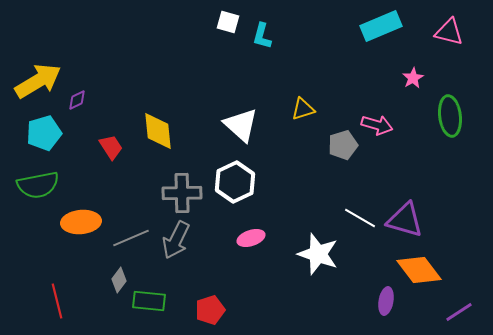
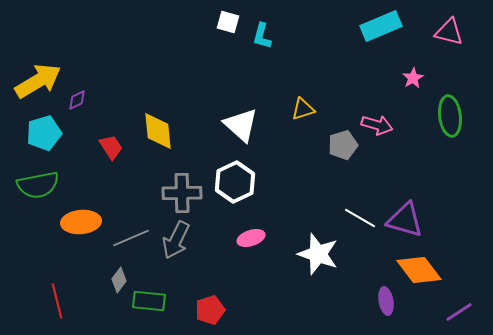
purple ellipse: rotated 20 degrees counterclockwise
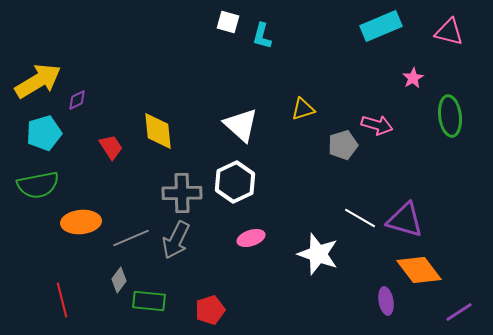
red line: moved 5 px right, 1 px up
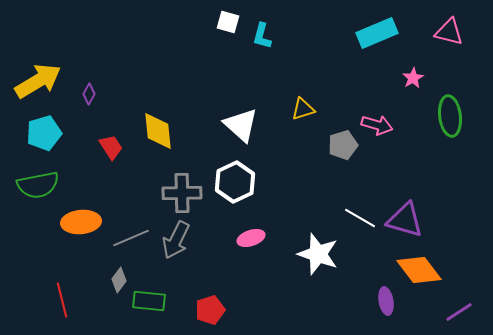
cyan rectangle: moved 4 px left, 7 px down
purple diamond: moved 12 px right, 6 px up; rotated 35 degrees counterclockwise
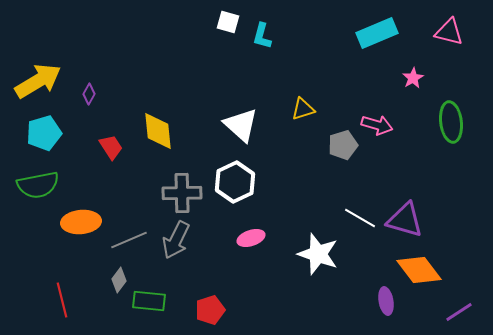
green ellipse: moved 1 px right, 6 px down
gray line: moved 2 px left, 2 px down
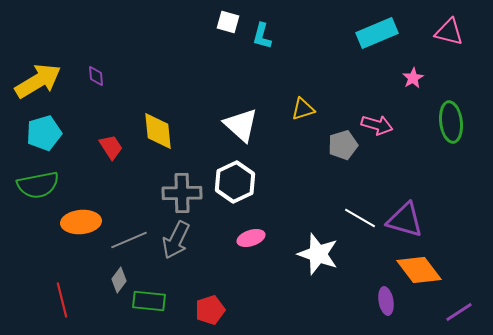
purple diamond: moved 7 px right, 18 px up; rotated 35 degrees counterclockwise
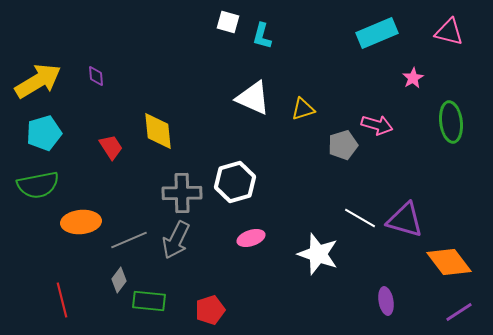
white triangle: moved 12 px right, 27 px up; rotated 18 degrees counterclockwise
white hexagon: rotated 9 degrees clockwise
orange diamond: moved 30 px right, 8 px up
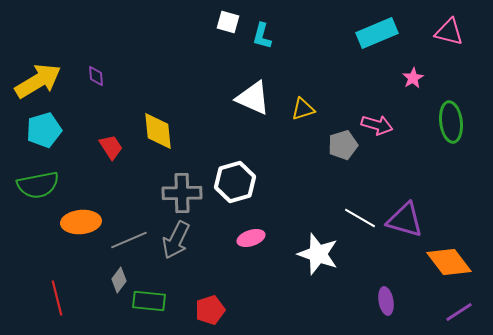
cyan pentagon: moved 3 px up
red line: moved 5 px left, 2 px up
